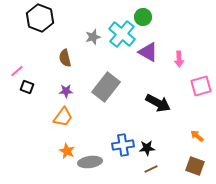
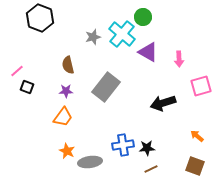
brown semicircle: moved 3 px right, 7 px down
black arrow: moved 5 px right; rotated 135 degrees clockwise
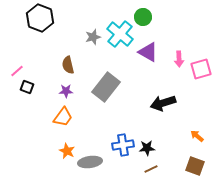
cyan cross: moved 2 px left
pink square: moved 17 px up
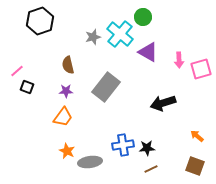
black hexagon: moved 3 px down; rotated 20 degrees clockwise
pink arrow: moved 1 px down
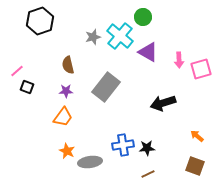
cyan cross: moved 2 px down
brown line: moved 3 px left, 5 px down
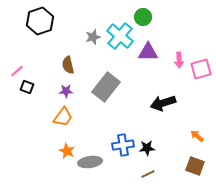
purple triangle: rotated 30 degrees counterclockwise
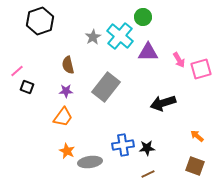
gray star: rotated 14 degrees counterclockwise
pink arrow: rotated 28 degrees counterclockwise
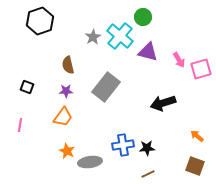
purple triangle: rotated 15 degrees clockwise
pink line: moved 3 px right, 54 px down; rotated 40 degrees counterclockwise
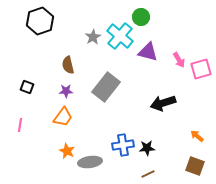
green circle: moved 2 px left
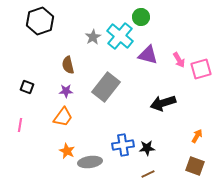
purple triangle: moved 3 px down
orange arrow: rotated 80 degrees clockwise
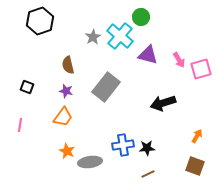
purple star: rotated 16 degrees clockwise
